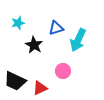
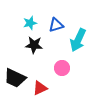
cyan star: moved 12 px right
blue triangle: moved 3 px up
black star: rotated 24 degrees counterclockwise
pink circle: moved 1 px left, 3 px up
black trapezoid: moved 3 px up
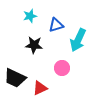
cyan star: moved 7 px up
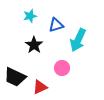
black star: rotated 30 degrees clockwise
black trapezoid: moved 1 px up
red triangle: moved 1 px up
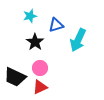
black star: moved 1 px right, 3 px up
pink circle: moved 22 px left
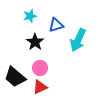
black trapezoid: rotated 15 degrees clockwise
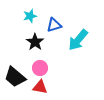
blue triangle: moved 2 px left
cyan arrow: rotated 15 degrees clockwise
red triangle: rotated 35 degrees clockwise
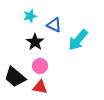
blue triangle: rotated 42 degrees clockwise
pink circle: moved 2 px up
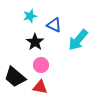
pink circle: moved 1 px right, 1 px up
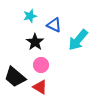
red triangle: rotated 21 degrees clockwise
